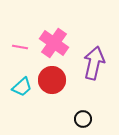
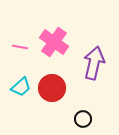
pink cross: moved 1 px up
red circle: moved 8 px down
cyan trapezoid: moved 1 px left
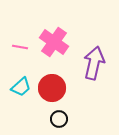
black circle: moved 24 px left
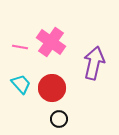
pink cross: moved 3 px left
cyan trapezoid: moved 3 px up; rotated 90 degrees counterclockwise
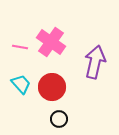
purple arrow: moved 1 px right, 1 px up
red circle: moved 1 px up
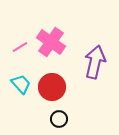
pink line: rotated 42 degrees counterclockwise
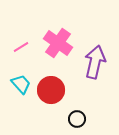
pink cross: moved 7 px right, 1 px down
pink line: moved 1 px right
red circle: moved 1 px left, 3 px down
black circle: moved 18 px right
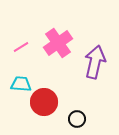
pink cross: rotated 20 degrees clockwise
cyan trapezoid: rotated 45 degrees counterclockwise
red circle: moved 7 px left, 12 px down
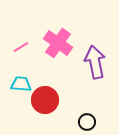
pink cross: rotated 20 degrees counterclockwise
purple arrow: rotated 24 degrees counterclockwise
red circle: moved 1 px right, 2 px up
black circle: moved 10 px right, 3 px down
